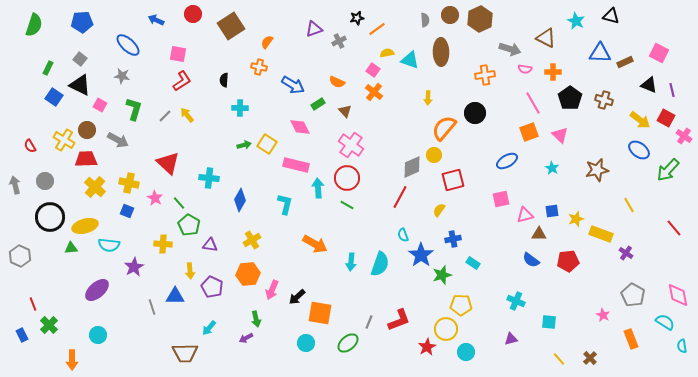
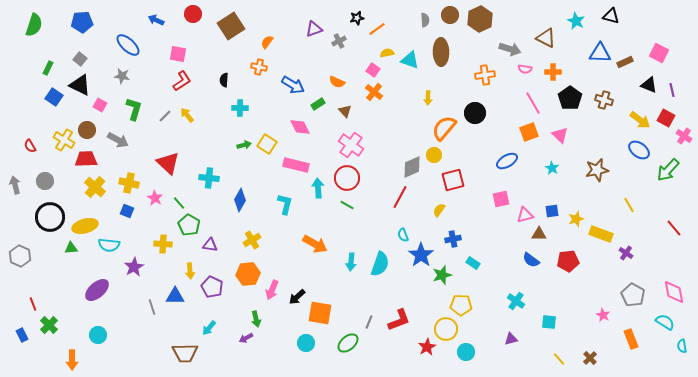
pink diamond at (678, 295): moved 4 px left, 3 px up
cyan cross at (516, 301): rotated 12 degrees clockwise
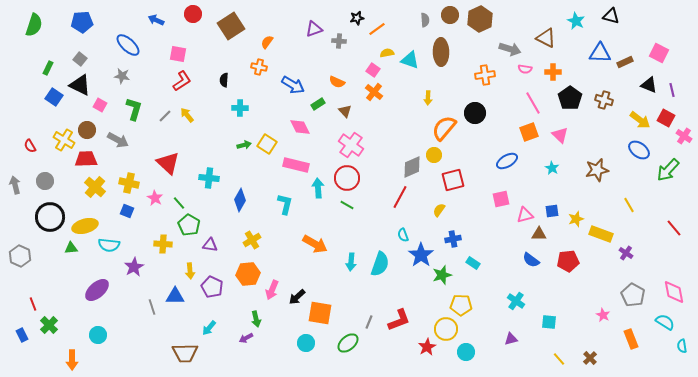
gray cross at (339, 41): rotated 32 degrees clockwise
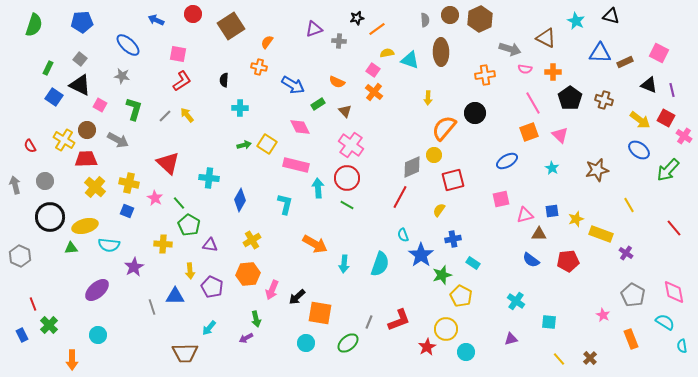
cyan arrow at (351, 262): moved 7 px left, 2 px down
yellow pentagon at (461, 305): moved 9 px up; rotated 25 degrees clockwise
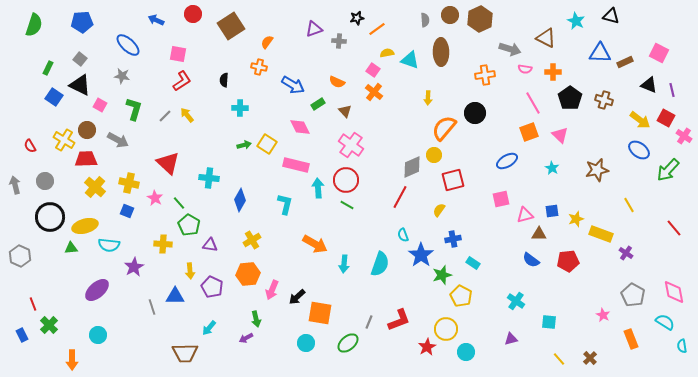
red circle at (347, 178): moved 1 px left, 2 px down
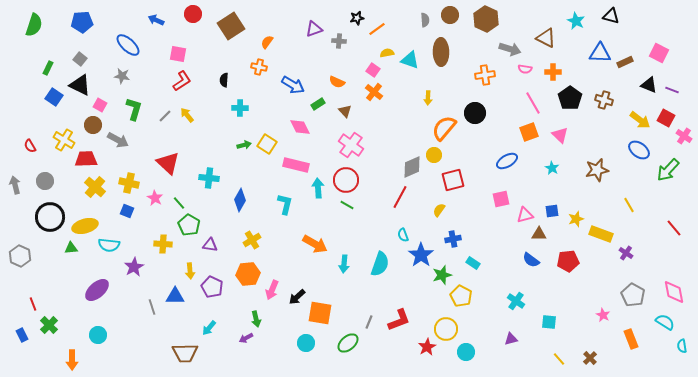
brown hexagon at (480, 19): moved 6 px right; rotated 10 degrees counterclockwise
purple line at (672, 90): rotated 56 degrees counterclockwise
brown circle at (87, 130): moved 6 px right, 5 px up
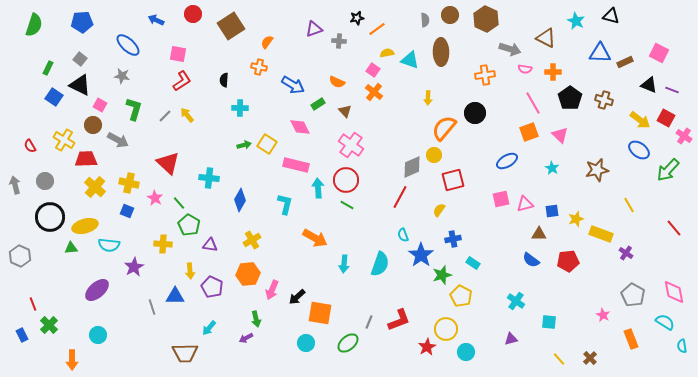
pink triangle at (525, 215): moved 11 px up
orange arrow at (315, 244): moved 6 px up
